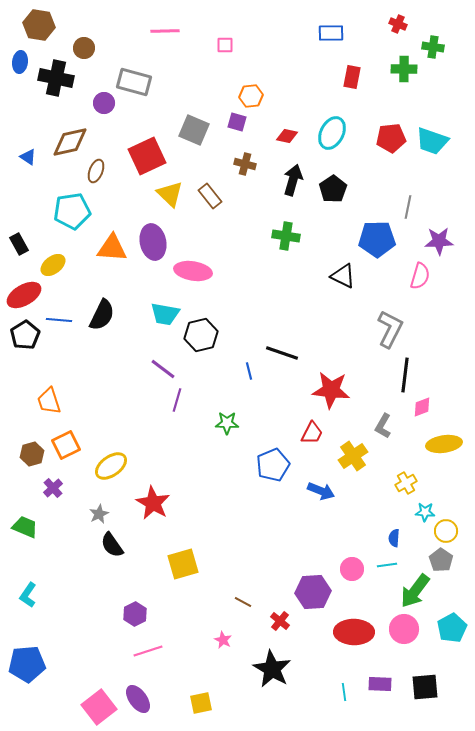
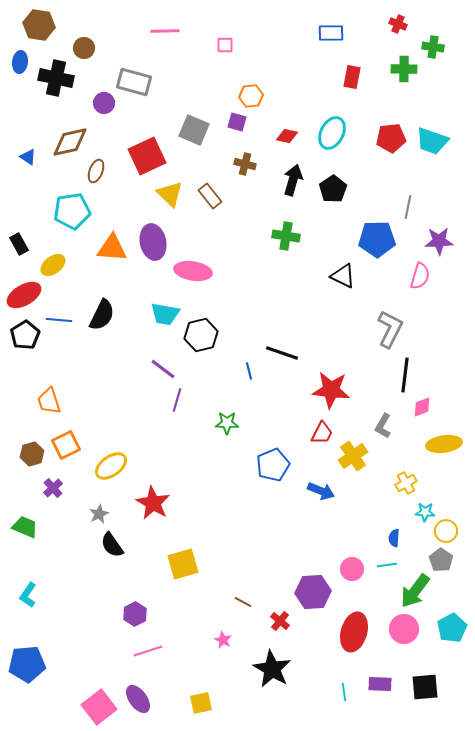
red trapezoid at (312, 433): moved 10 px right
red ellipse at (354, 632): rotated 75 degrees counterclockwise
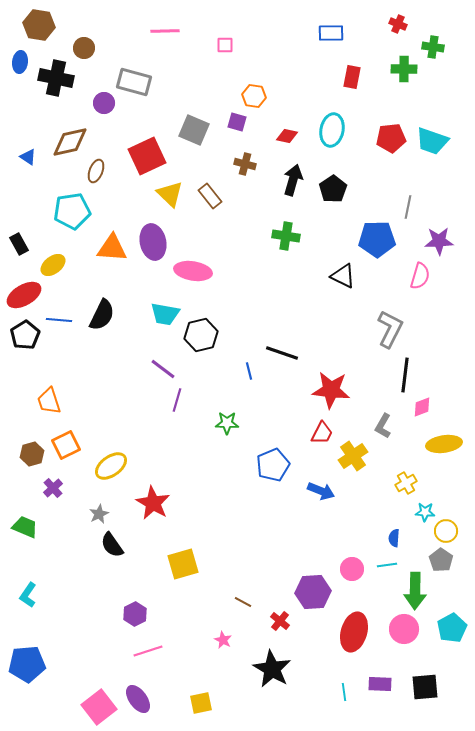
orange hexagon at (251, 96): moved 3 px right; rotated 15 degrees clockwise
cyan ellipse at (332, 133): moved 3 px up; rotated 16 degrees counterclockwise
green arrow at (415, 591): rotated 36 degrees counterclockwise
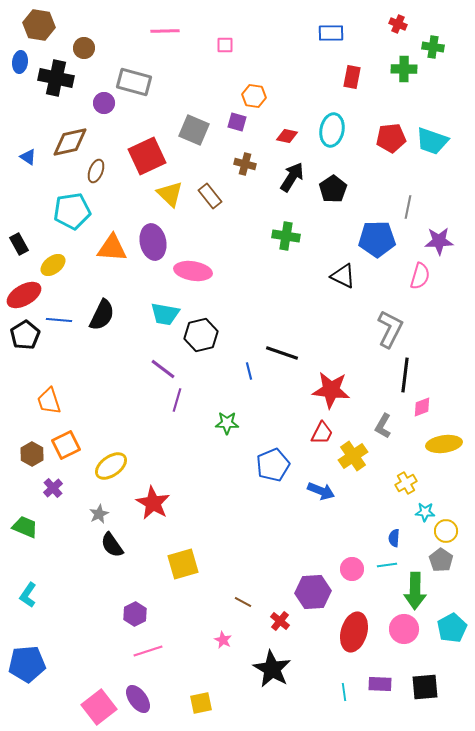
black arrow at (293, 180): moved 1 px left, 3 px up; rotated 16 degrees clockwise
brown hexagon at (32, 454): rotated 15 degrees counterclockwise
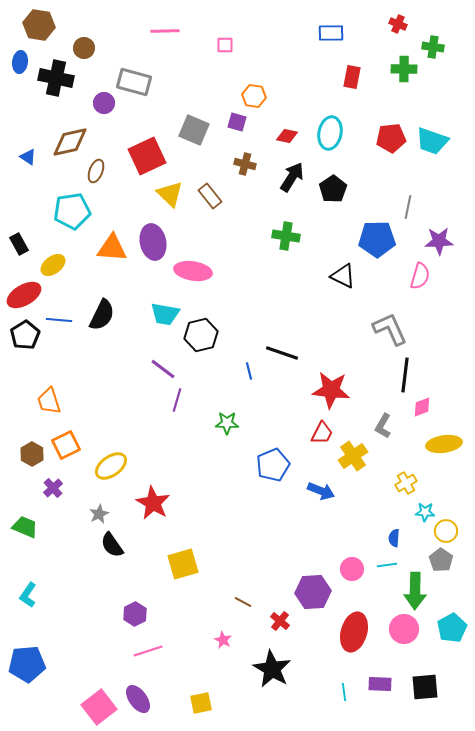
cyan ellipse at (332, 130): moved 2 px left, 3 px down
gray L-shape at (390, 329): rotated 51 degrees counterclockwise
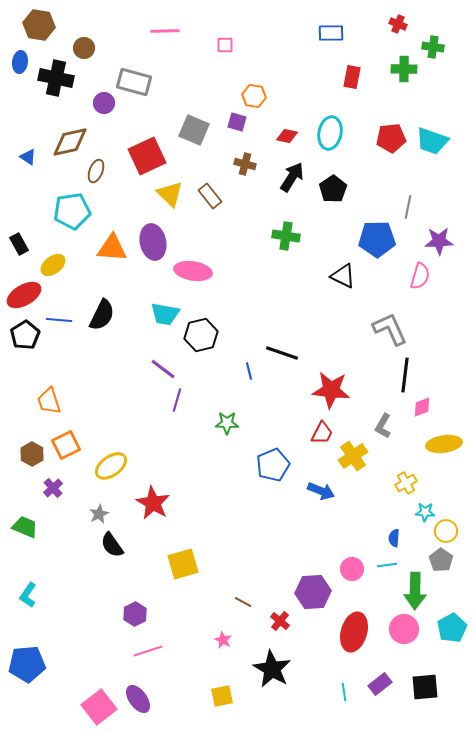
purple rectangle at (380, 684): rotated 40 degrees counterclockwise
yellow square at (201, 703): moved 21 px right, 7 px up
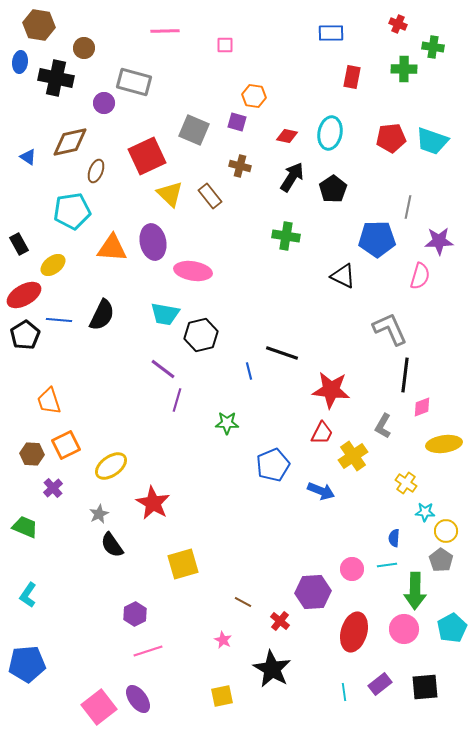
brown cross at (245, 164): moved 5 px left, 2 px down
brown hexagon at (32, 454): rotated 25 degrees counterclockwise
yellow cross at (406, 483): rotated 25 degrees counterclockwise
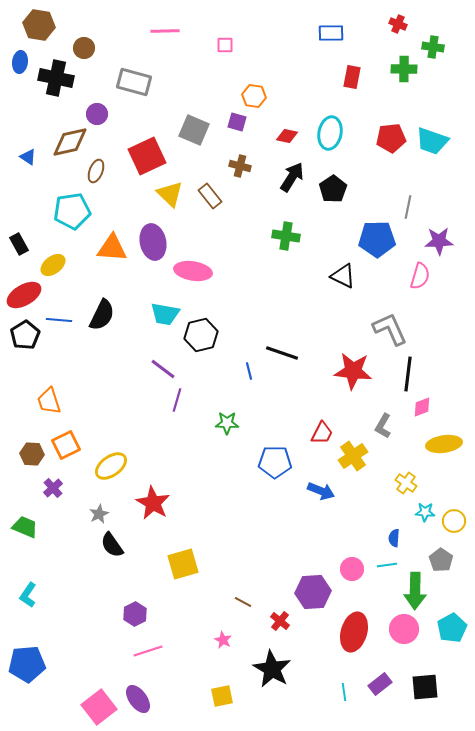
purple circle at (104, 103): moved 7 px left, 11 px down
black line at (405, 375): moved 3 px right, 1 px up
red star at (331, 390): moved 22 px right, 19 px up
blue pentagon at (273, 465): moved 2 px right, 3 px up; rotated 24 degrees clockwise
yellow circle at (446, 531): moved 8 px right, 10 px up
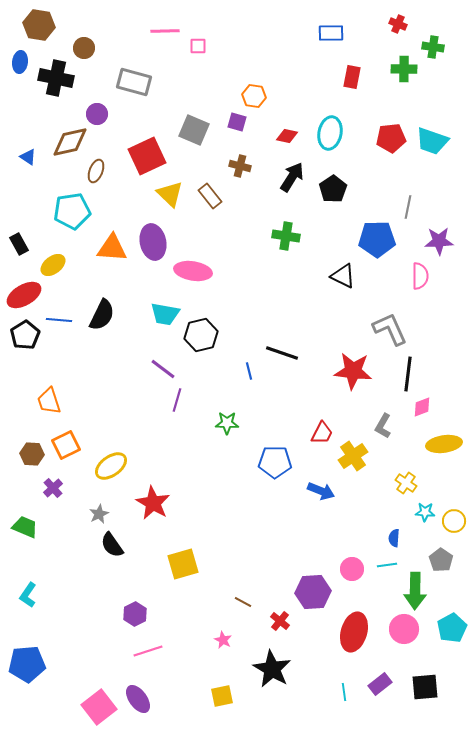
pink square at (225, 45): moved 27 px left, 1 px down
pink semicircle at (420, 276): rotated 16 degrees counterclockwise
